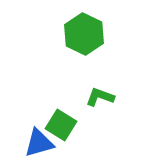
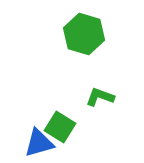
green hexagon: rotated 9 degrees counterclockwise
green square: moved 1 px left, 2 px down
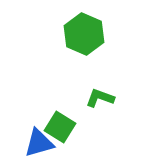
green hexagon: rotated 6 degrees clockwise
green L-shape: moved 1 px down
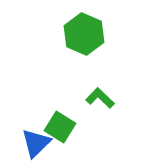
green L-shape: rotated 24 degrees clockwise
blue triangle: moved 3 px left; rotated 28 degrees counterclockwise
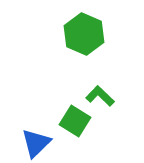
green L-shape: moved 2 px up
green square: moved 15 px right, 6 px up
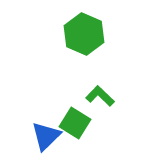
green square: moved 2 px down
blue triangle: moved 10 px right, 7 px up
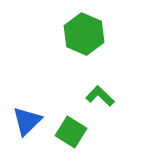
green square: moved 4 px left, 9 px down
blue triangle: moved 19 px left, 15 px up
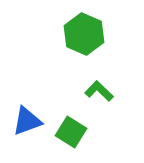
green L-shape: moved 1 px left, 5 px up
blue triangle: rotated 24 degrees clockwise
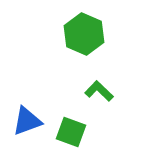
green square: rotated 12 degrees counterclockwise
